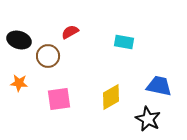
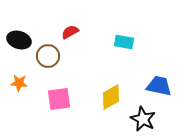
black star: moved 5 px left
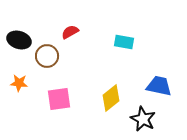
brown circle: moved 1 px left
yellow diamond: moved 1 px down; rotated 8 degrees counterclockwise
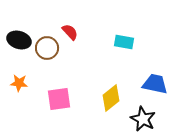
red semicircle: rotated 78 degrees clockwise
brown circle: moved 8 px up
blue trapezoid: moved 4 px left, 2 px up
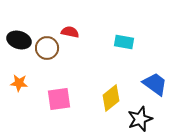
red semicircle: rotated 36 degrees counterclockwise
blue trapezoid: rotated 24 degrees clockwise
black star: moved 3 px left; rotated 25 degrees clockwise
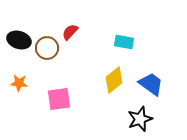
red semicircle: rotated 60 degrees counterclockwise
blue trapezoid: moved 4 px left
yellow diamond: moved 3 px right, 18 px up
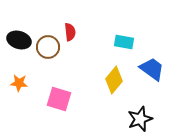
red semicircle: rotated 132 degrees clockwise
brown circle: moved 1 px right, 1 px up
yellow diamond: rotated 12 degrees counterclockwise
blue trapezoid: moved 1 px right, 15 px up
pink square: rotated 25 degrees clockwise
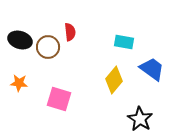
black ellipse: moved 1 px right
black star: rotated 20 degrees counterclockwise
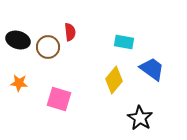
black ellipse: moved 2 px left
black star: moved 1 px up
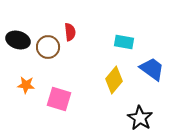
orange star: moved 7 px right, 2 px down
